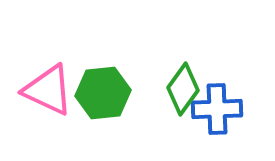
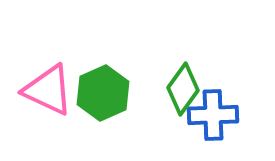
green hexagon: rotated 18 degrees counterclockwise
blue cross: moved 4 px left, 6 px down
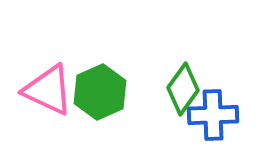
green hexagon: moved 3 px left, 1 px up
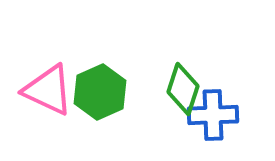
green diamond: rotated 18 degrees counterclockwise
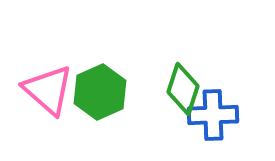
pink triangle: rotated 16 degrees clockwise
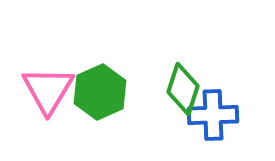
pink triangle: rotated 20 degrees clockwise
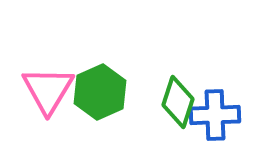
green diamond: moved 5 px left, 13 px down
blue cross: moved 2 px right
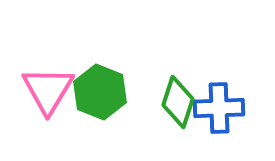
green hexagon: rotated 14 degrees counterclockwise
blue cross: moved 4 px right, 7 px up
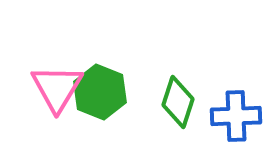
pink triangle: moved 9 px right, 2 px up
blue cross: moved 17 px right, 8 px down
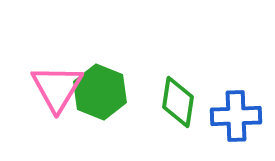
green diamond: rotated 9 degrees counterclockwise
